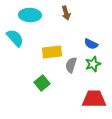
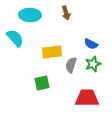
green square: rotated 28 degrees clockwise
red trapezoid: moved 7 px left, 1 px up
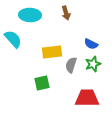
cyan semicircle: moved 2 px left, 1 px down
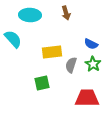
green star: rotated 21 degrees counterclockwise
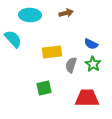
brown arrow: rotated 88 degrees counterclockwise
green square: moved 2 px right, 5 px down
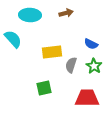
green star: moved 1 px right, 2 px down
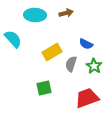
cyan ellipse: moved 5 px right
blue semicircle: moved 5 px left
yellow rectangle: rotated 24 degrees counterclockwise
gray semicircle: moved 1 px up
red trapezoid: rotated 20 degrees counterclockwise
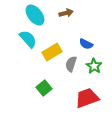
cyan ellipse: rotated 50 degrees clockwise
cyan semicircle: moved 15 px right
green square: rotated 28 degrees counterclockwise
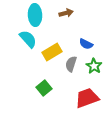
cyan ellipse: rotated 35 degrees clockwise
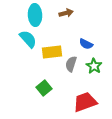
yellow rectangle: rotated 24 degrees clockwise
red trapezoid: moved 2 px left, 4 px down
